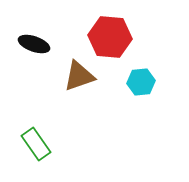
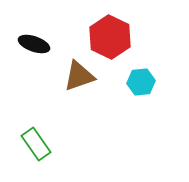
red hexagon: rotated 21 degrees clockwise
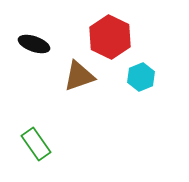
cyan hexagon: moved 5 px up; rotated 16 degrees counterclockwise
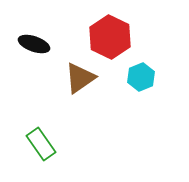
brown triangle: moved 1 px right, 2 px down; rotated 16 degrees counterclockwise
green rectangle: moved 5 px right
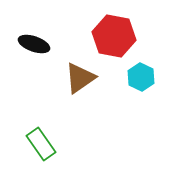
red hexagon: moved 4 px right, 1 px up; rotated 15 degrees counterclockwise
cyan hexagon: rotated 12 degrees counterclockwise
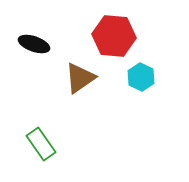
red hexagon: rotated 6 degrees counterclockwise
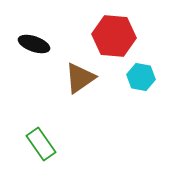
cyan hexagon: rotated 16 degrees counterclockwise
